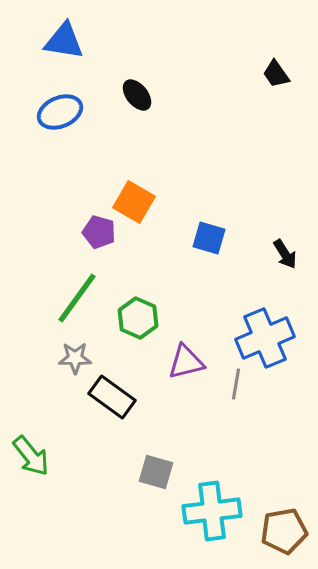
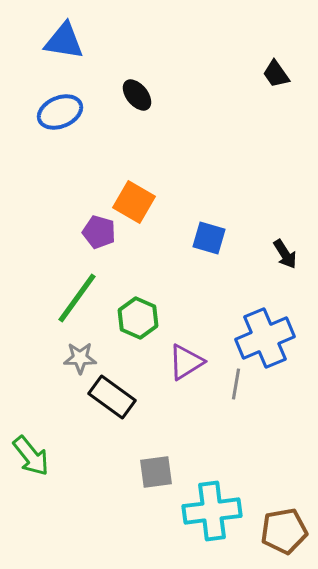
gray star: moved 5 px right
purple triangle: rotated 18 degrees counterclockwise
gray square: rotated 24 degrees counterclockwise
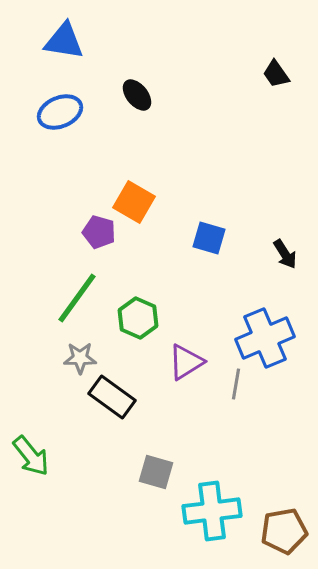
gray square: rotated 24 degrees clockwise
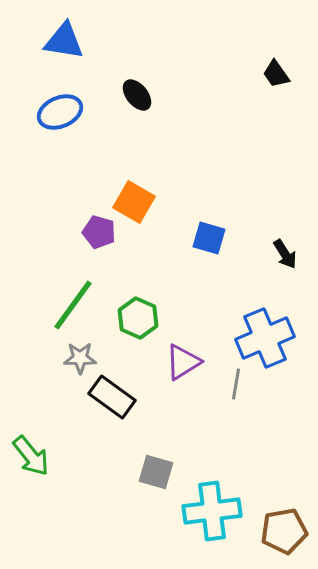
green line: moved 4 px left, 7 px down
purple triangle: moved 3 px left
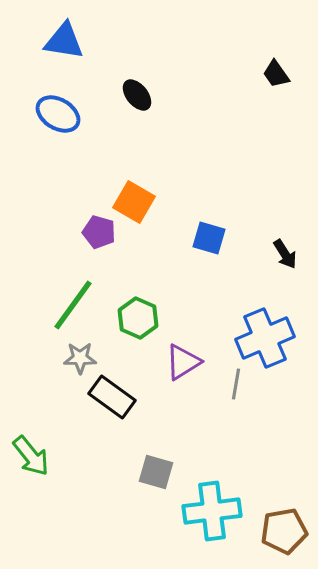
blue ellipse: moved 2 px left, 2 px down; rotated 54 degrees clockwise
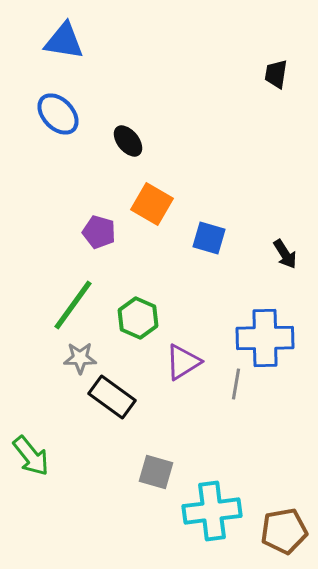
black trapezoid: rotated 44 degrees clockwise
black ellipse: moved 9 px left, 46 px down
blue ellipse: rotated 15 degrees clockwise
orange square: moved 18 px right, 2 px down
blue cross: rotated 22 degrees clockwise
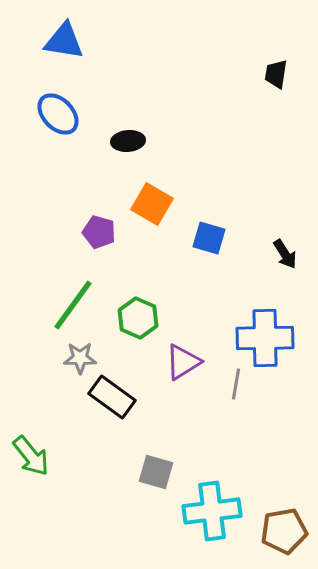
black ellipse: rotated 56 degrees counterclockwise
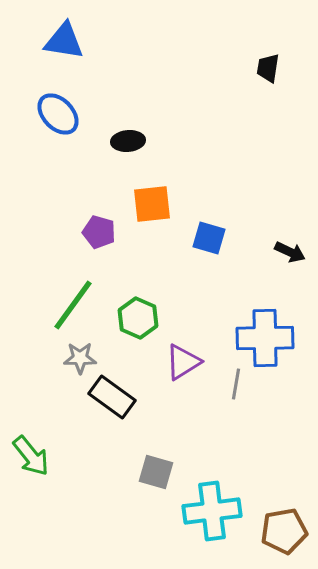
black trapezoid: moved 8 px left, 6 px up
orange square: rotated 36 degrees counterclockwise
black arrow: moved 5 px right, 2 px up; rotated 32 degrees counterclockwise
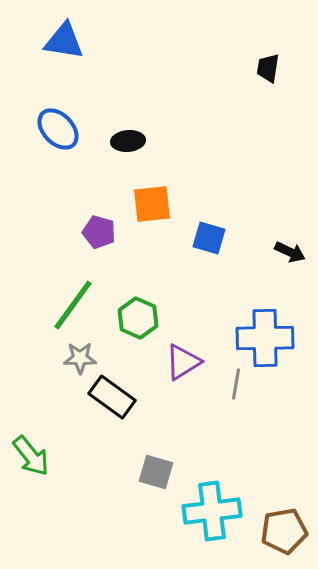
blue ellipse: moved 15 px down
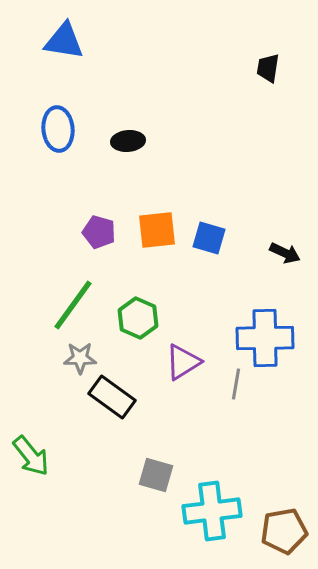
blue ellipse: rotated 39 degrees clockwise
orange square: moved 5 px right, 26 px down
black arrow: moved 5 px left, 1 px down
gray square: moved 3 px down
